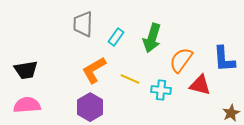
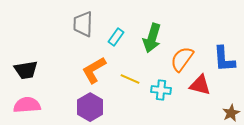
orange semicircle: moved 1 px right, 1 px up
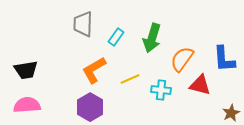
yellow line: rotated 48 degrees counterclockwise
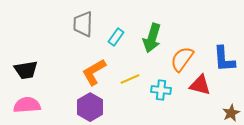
orange L-shape: moved 2 px down
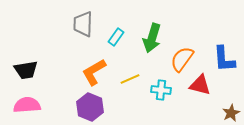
purple hexagon: rotated 8 degrees counterclockwise
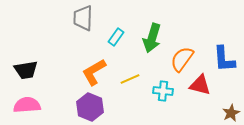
gray trapezoid: moved 6 px up
cyan cross: moved 2 px right, 1 px down
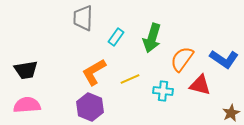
blue L-shape: rotated 52 degrees counterclockwise
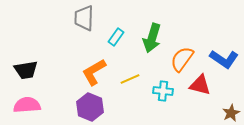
gray trapezoid: moved 1 px right
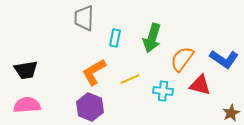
cyan rectangle: moved 1 px left, 1 px down; rotated 24 degrees counterclockwise
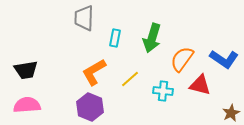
yellow line: rotated 18 degrees counterclockwise
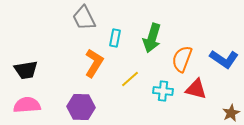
gray trapezoid: rotated 28 degrees counterclockwise
orange semicircle: rotated 16 degrees counterclockwise
orange L-shape: moved 9 px up; rotated 152 degrees clockwise
red triangle: moved 4 px left, 4 px down
purple hexagon: moved 9 px left; rotated 20 degrees counterclockwise
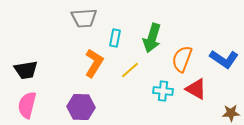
gray trapezoid: rotated 68 degrees counterclockwise
yellow line: moved 9 px up
red triangle: rotated 15 degrees clockwise
pink semicircle: rotated 72 degrees counterclockwise
brown star: rotated 24 degrees clockwise
